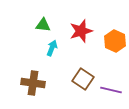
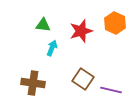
orange hexagon: moved 18 px up
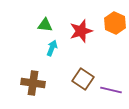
green triangle: moved 2 px right
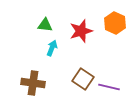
purple line: moved 2 px left, 3 px up
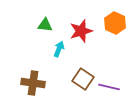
cyan arrow: moved 7 px right, 1 px down
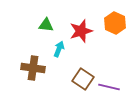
green triangle: moved 1 px right
brown cross: moved 15 px up
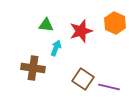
cyan arrow: moved 3 px left, 1 px up
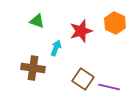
green triangle: moved 9 px left, 4 px up; rotated 14 degrees clockwise
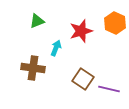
green triangle: rotated 42 degrees counterclockwise
purple line: moved 2 px down
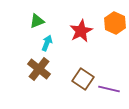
red star: rotated 10 degrees counterclockwise
cyan arrow: moved 9 px left, 5 px up
brown cross: moved 6 px right, 1 px down; rotated 30 degrees clockwise
